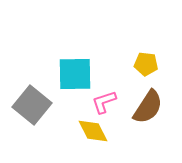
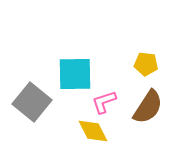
gray square: moved 3 px up
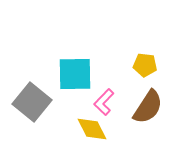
yellow pentagon: moved 1 px left, 1 px down
pink L-shape: rotated 28 degrees counterclockwise
yellow diamond: moved 1 px left, 2 px up
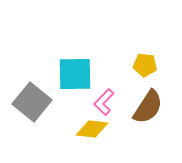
yellow diamond: rotated 56 degrees counterclockwise
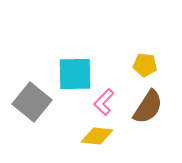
yellow diamond: moved 5 px right, 7 px down
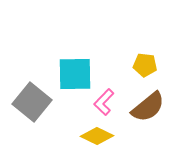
brown semicircle: rotated 18 degrees clockwise
yellow diamond: rotated 20 degrees clockwise
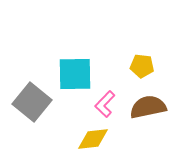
yellow pentagon: moved 3 px left, 1 px down
pink L-shape: moved 1 px right, 2 px down
brown semicircle: rotated 153 degrees counterclockwise
yellow diamond: moved 4 px left, 3 px down; rotated 32 degrees counterclockwise
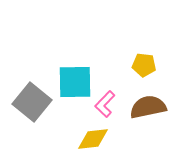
yellow pentagon: moved 2 px right, 1 px up
cyan square: moved 8 px down
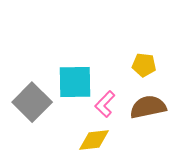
gray square: rotated 6 degrees clockwise
yellow diamond: moved 1 px right, 1 px down
